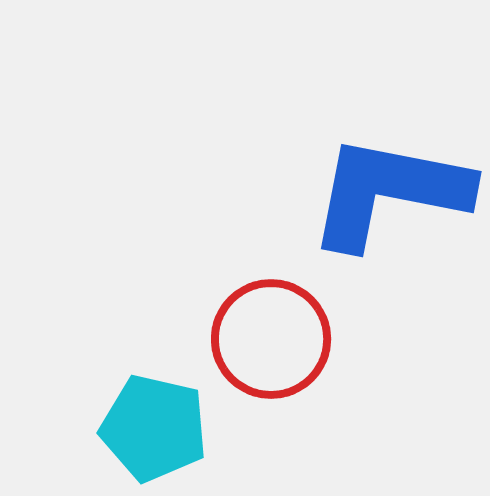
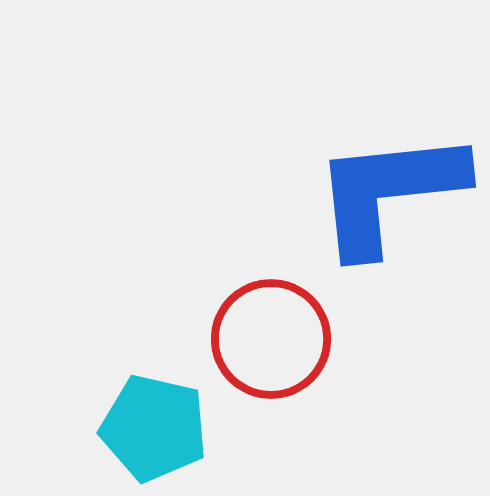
blue L-shape: rotated 17 degrees counterclockwise
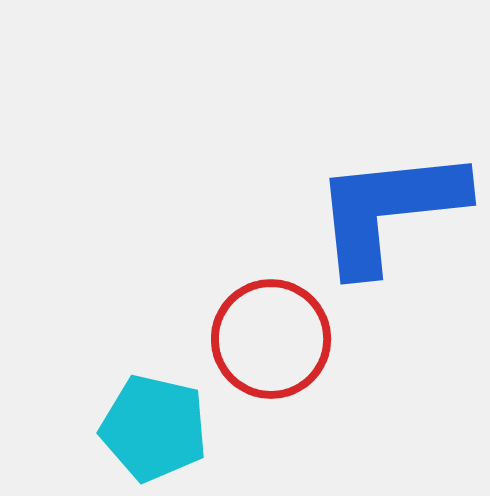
blue L-shape: moved 18 px down
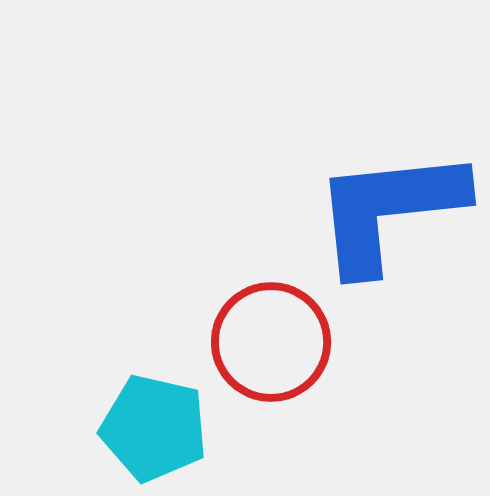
red circle: moved 3 px down
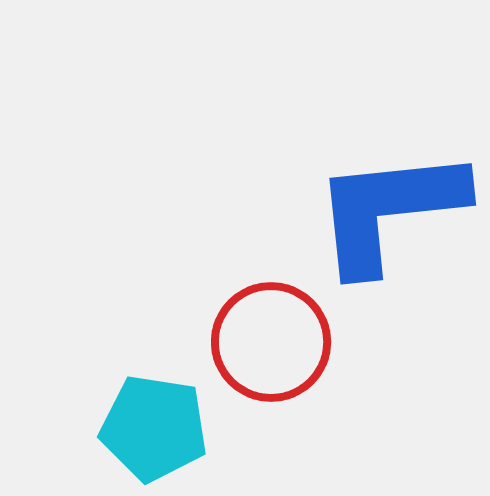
cyan pentagon: rotated 4 degrees counterclockwise
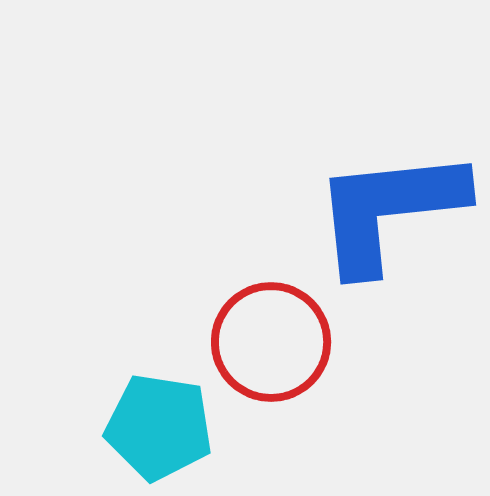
cyan pentagon: moved 5 px right, 1 px up
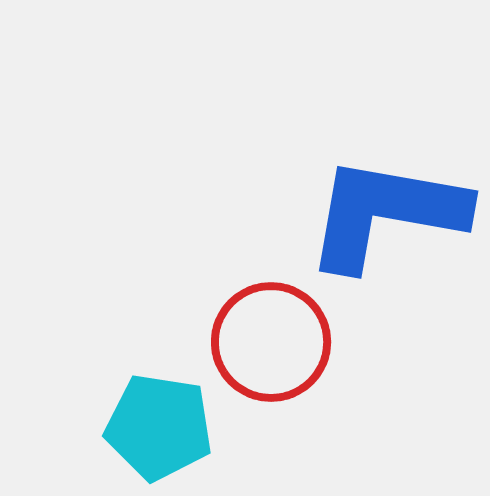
blue L-shape: moved 3 px left, 3 px down; rotated 16 degrees clockwise
